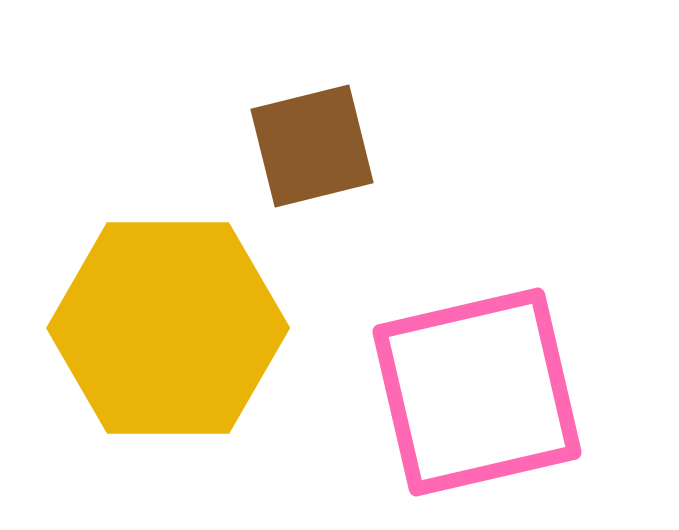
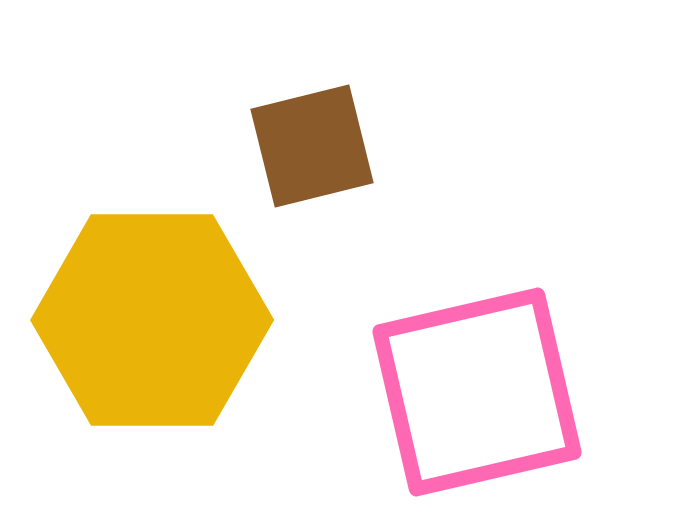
yellow hexagon: moved 16 px left, 8 px up
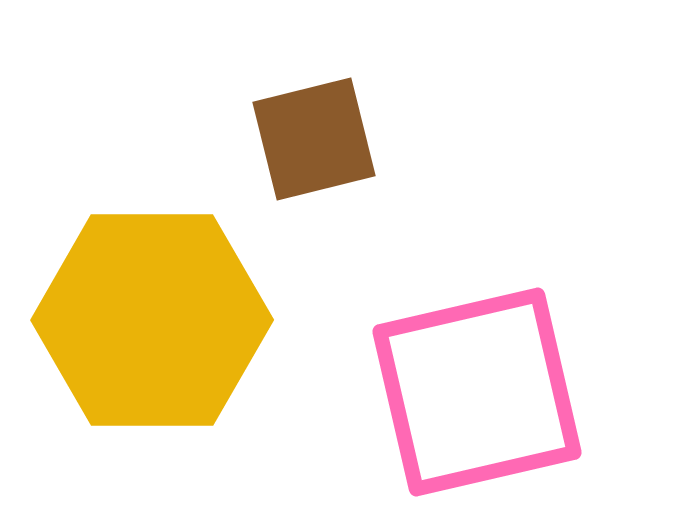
brown square: moved 2 px right, 7 px up
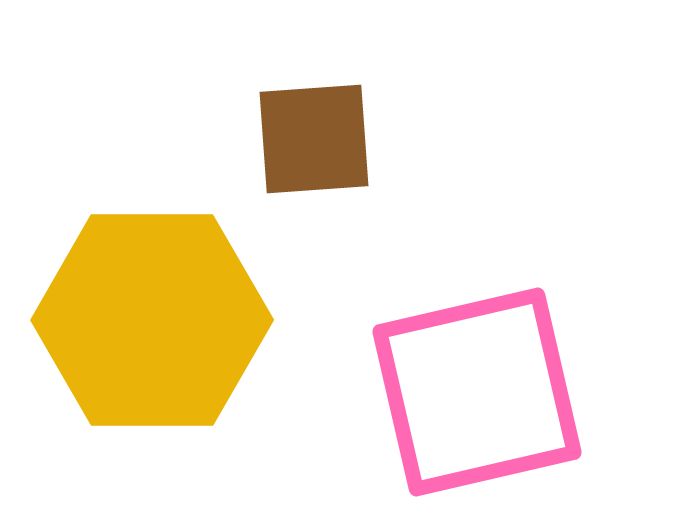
brown square: rotated 10 degrees clockwise
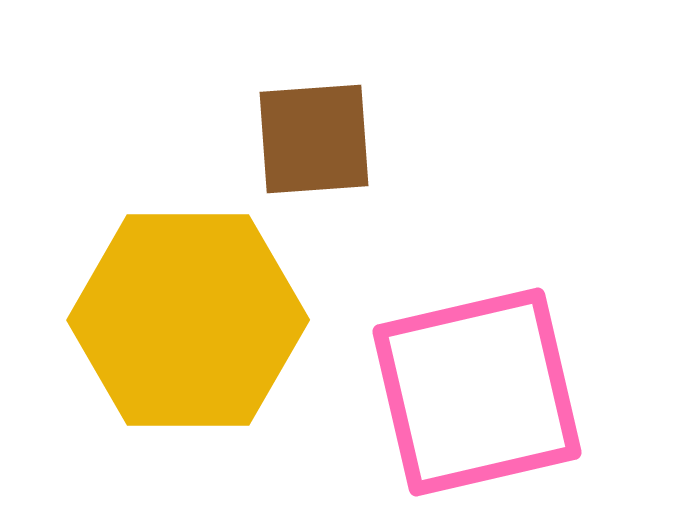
yellow hexagon: moved 36 px right
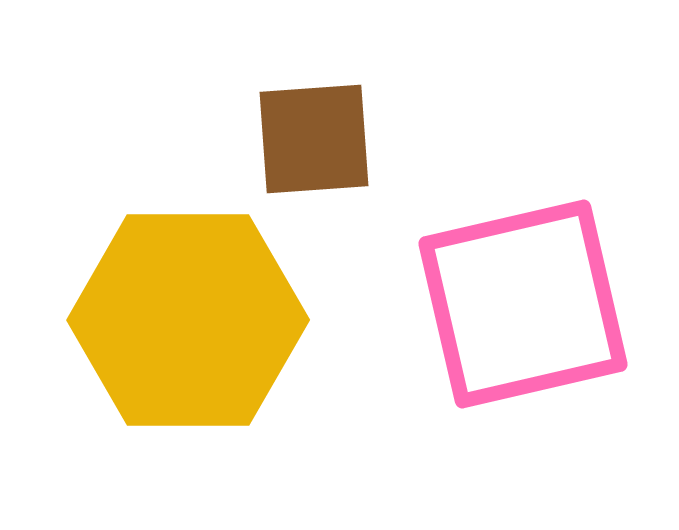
pink square: moved 46 px right, 88 px up
